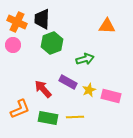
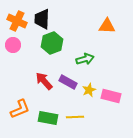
orange cross: moved 1 px up
red arrow: moved 1 px right, 8 px up
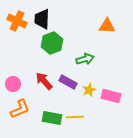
pink circle: moved 39 px down
green rectangle: moved 4 px right
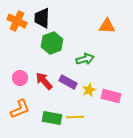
black trapezoid: moved 1 px up
pink circle: moved 7 px right, 6 px up
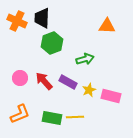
orange L-shape: moved 5 px down
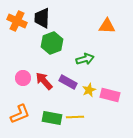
pink circle: moved 3 px right
pink rectangle: moved 1 px left, 1 px up
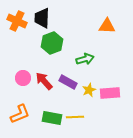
pink rectangle: moved 2 px up; rotated 18 degrees counterclockwise
